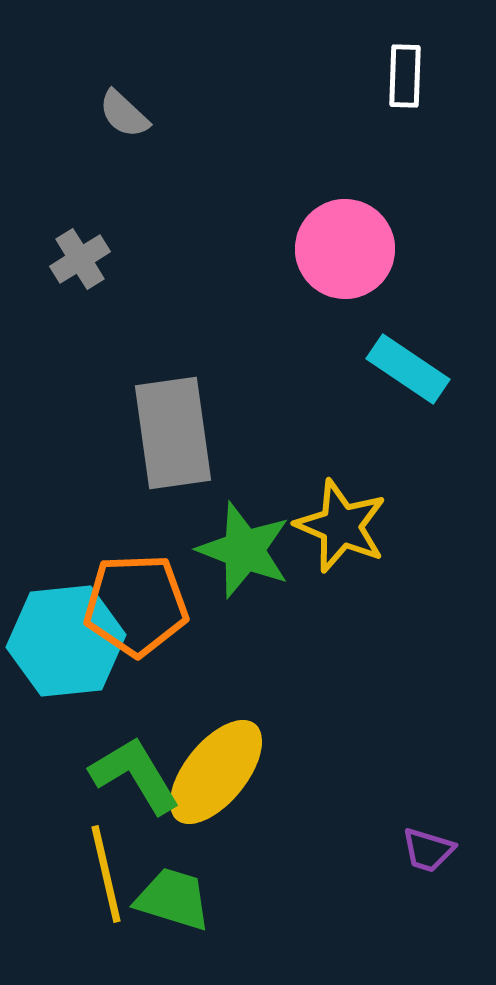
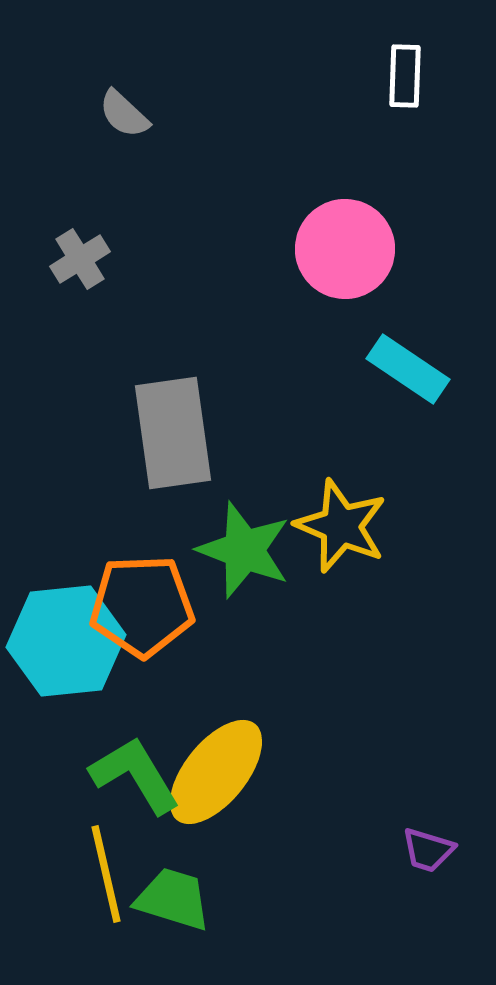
orange pentagon: moved 6 px right, 1 px down
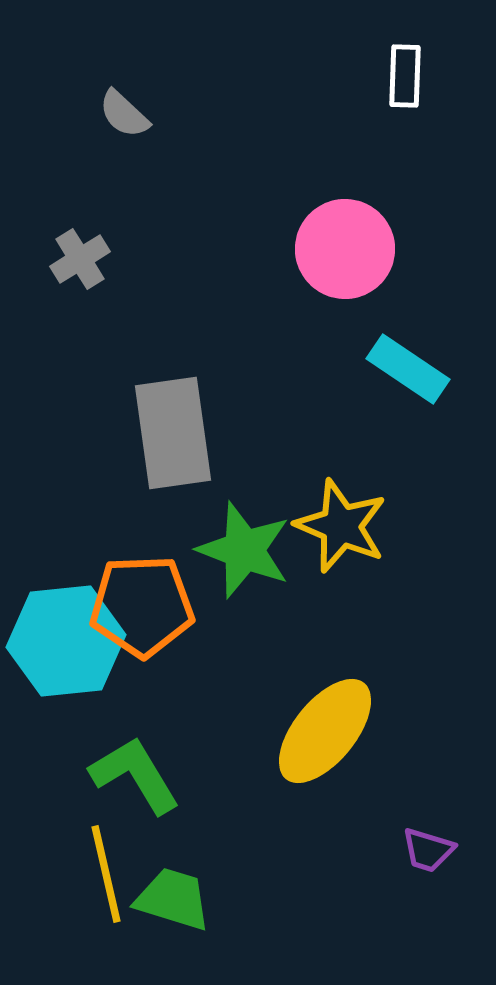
yellow ellipse: moved 109 px right, 41 px up
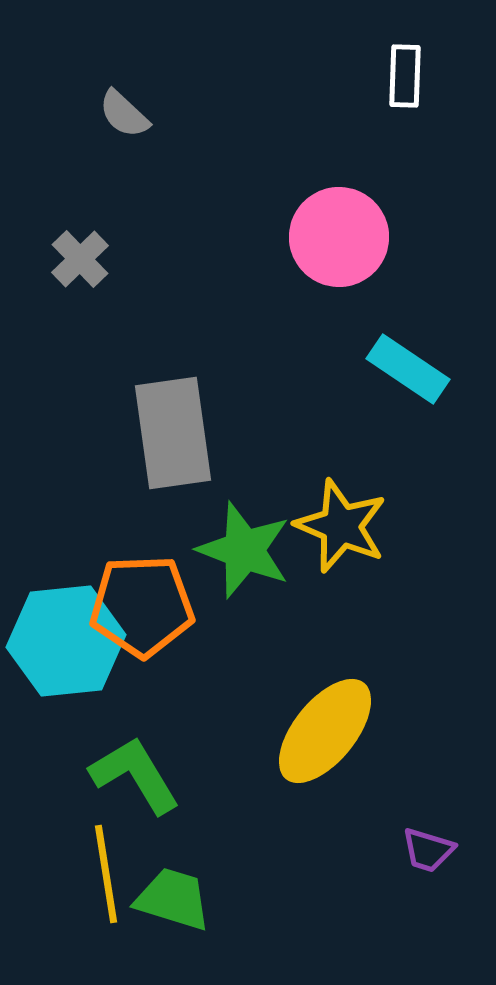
pink circle: moved 6 px left, 12 px up
gray cross: rotated 12 degrees counterclockwise
yellow line: rotated 4 degrees clockwise
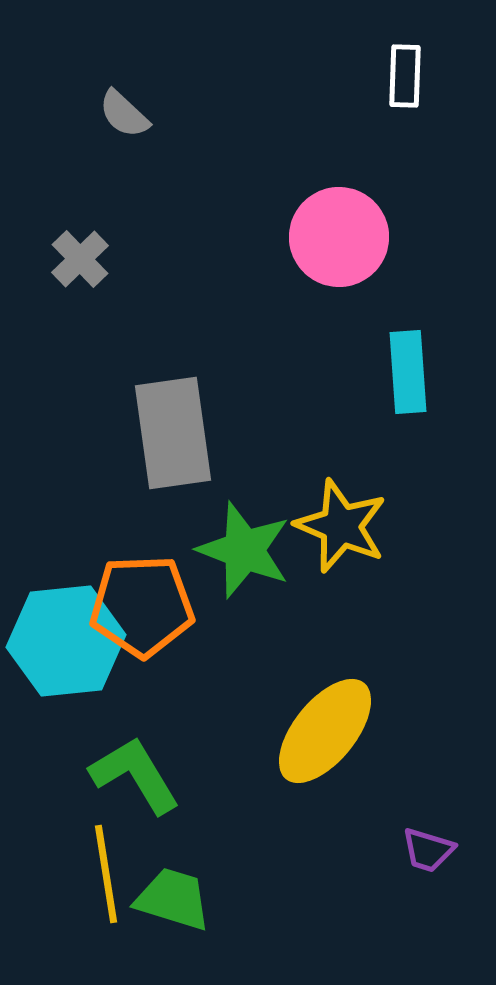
cyan rectangle: moved 3 px down; rotated 52 degrees clockwise
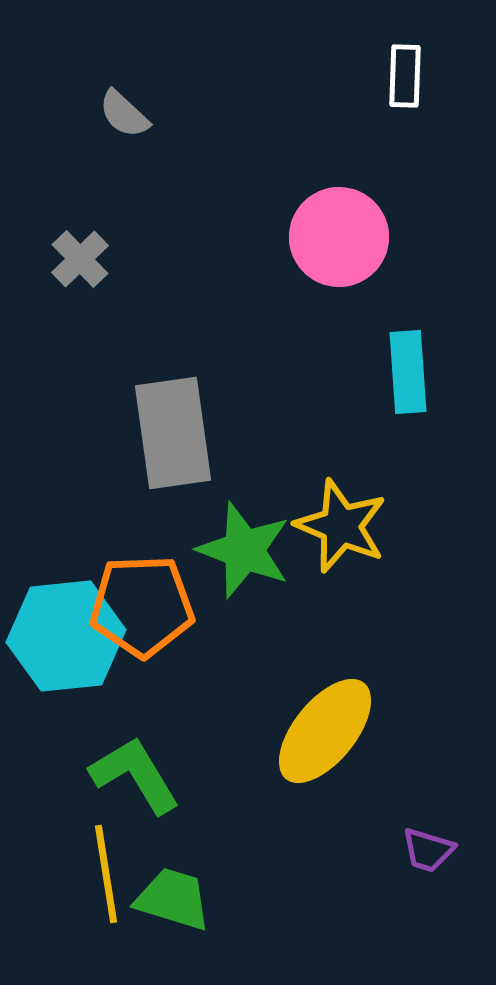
cyan hexagon: moved 5 px up
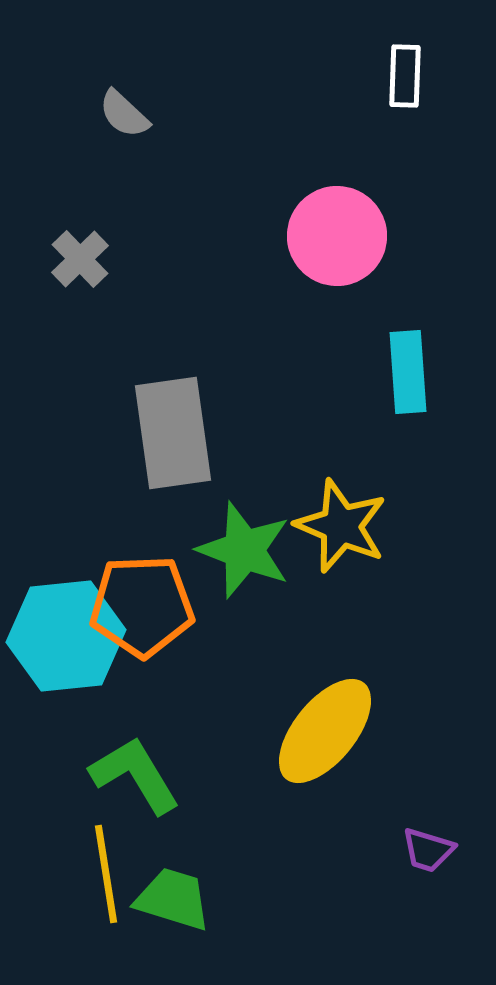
pink circle: moved 2 px left, 1 px up
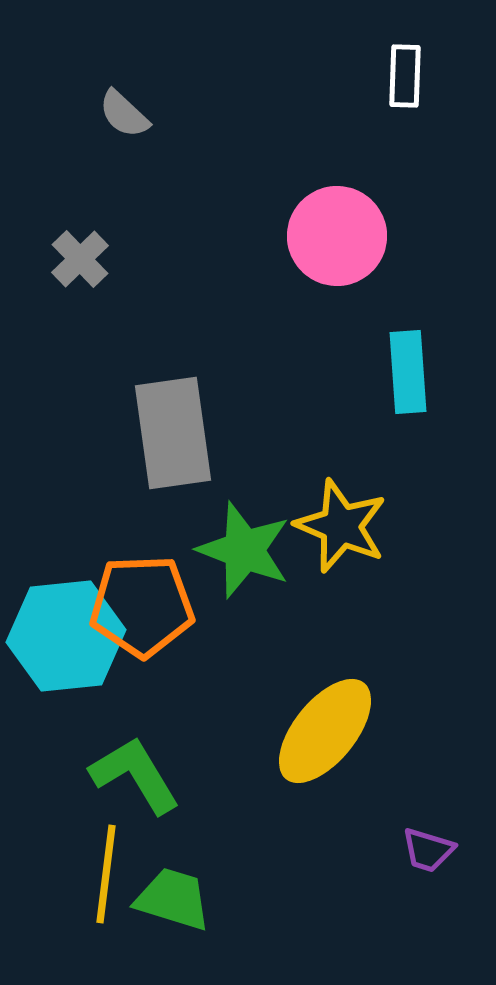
yellow line: rotated 16 degrees clockwise
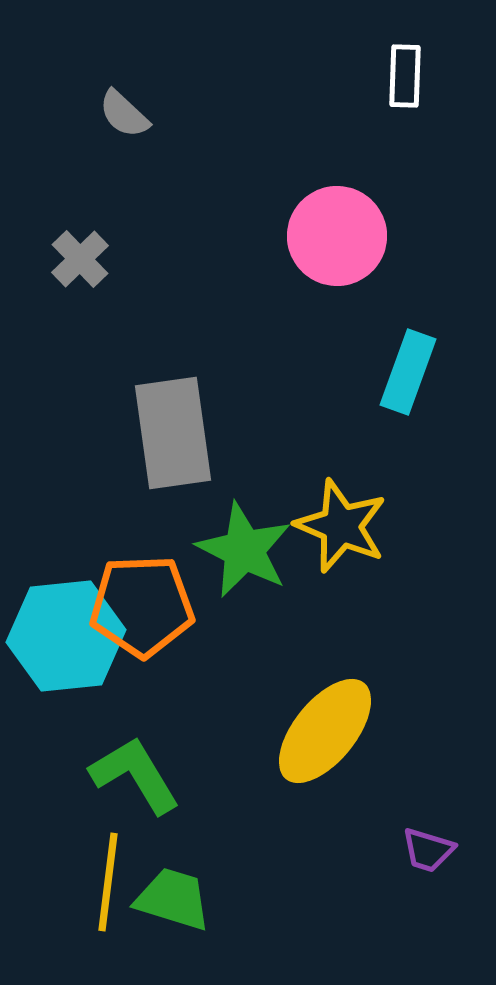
cyan rectangle: rotated 24 degrees clockwise
green star: rotated 6 degrees clockwise
yellow line: moved 2 px right, 8 px down
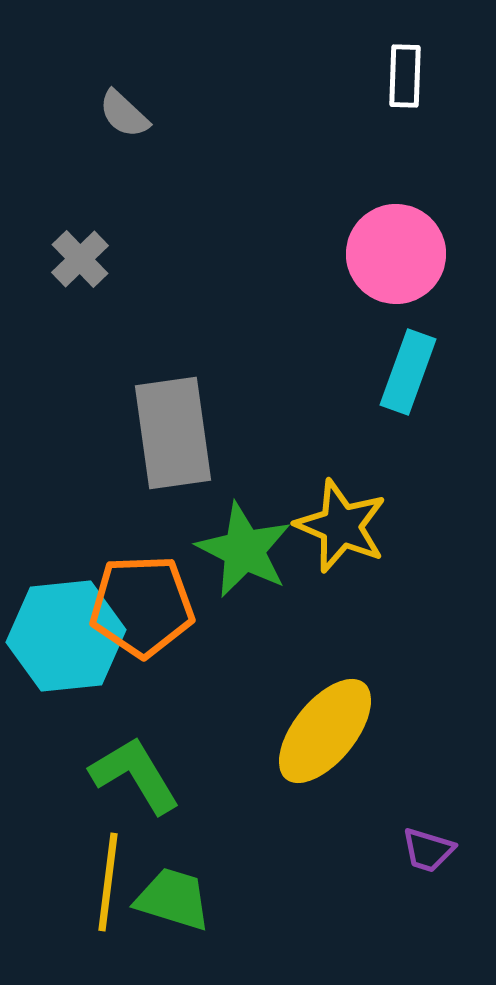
pink circle: moved 59 px right, 18 px down
